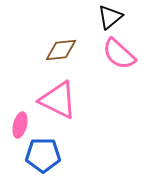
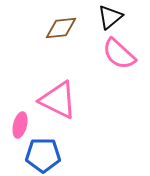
brown diamond: moved 22 px up
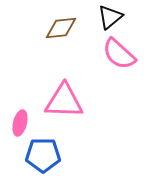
pink triangle: moved 6 px right, 1 px down; rotated 24 degrees counterclockwise
pink ellipse: moved 2 px up
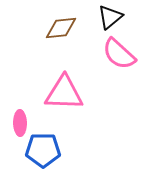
pink triangle: moved 8 px up
pink ellipse: rotated 15 degrees counterclockwise
blue pentagon: moved 5 px up
